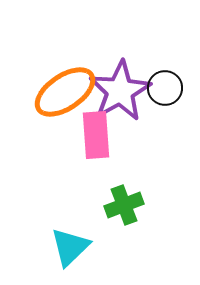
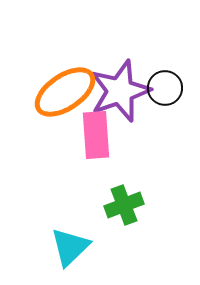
purple star: rotated 10 degrees clockwise
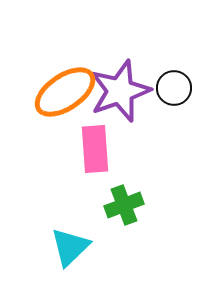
black circle: moved 9 px right
pink rectangle: moved 1 px left, 14 px down
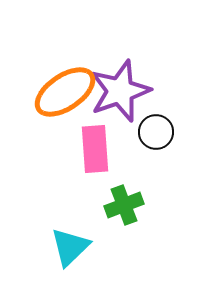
black circle: moved 18 px left, 44 px down
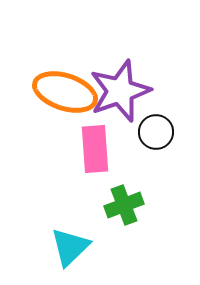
orange ellipse: rotated 52 degrees clockwise
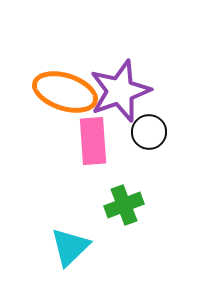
black circle: moved 7 px left
pink rectangle: moved 2 px left, 8 px up
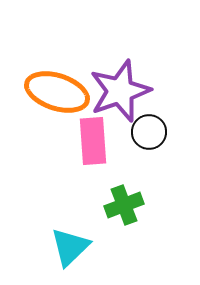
orange ellipse: moved 8 px left
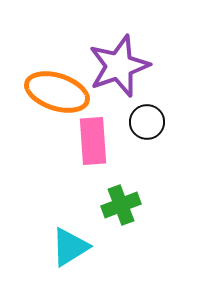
purple star: moved 1 px left, 25 px up
black circle: moved 2 px left, 10 px up
green cross: moved 3 px left
cyan triangle: rotated 12 degrees clockwise
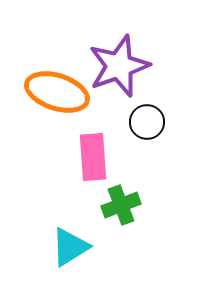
pink rectangle: moved 16 px down
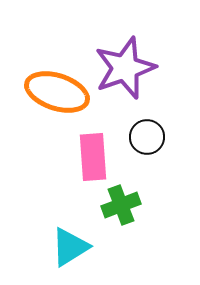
purple star: moved 6 px right, 2 px down
black circle: moved 15 px down
